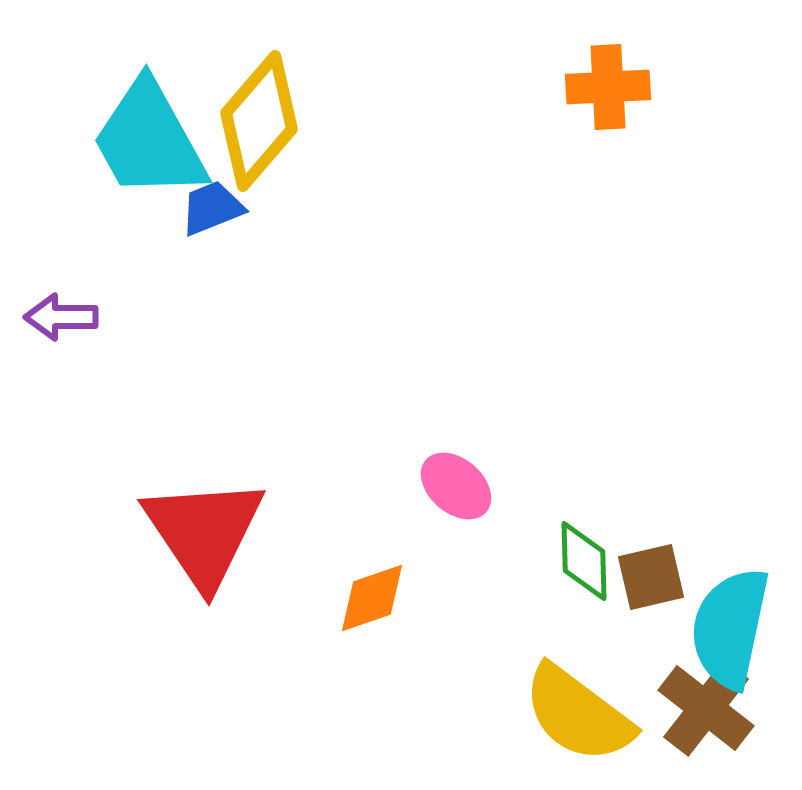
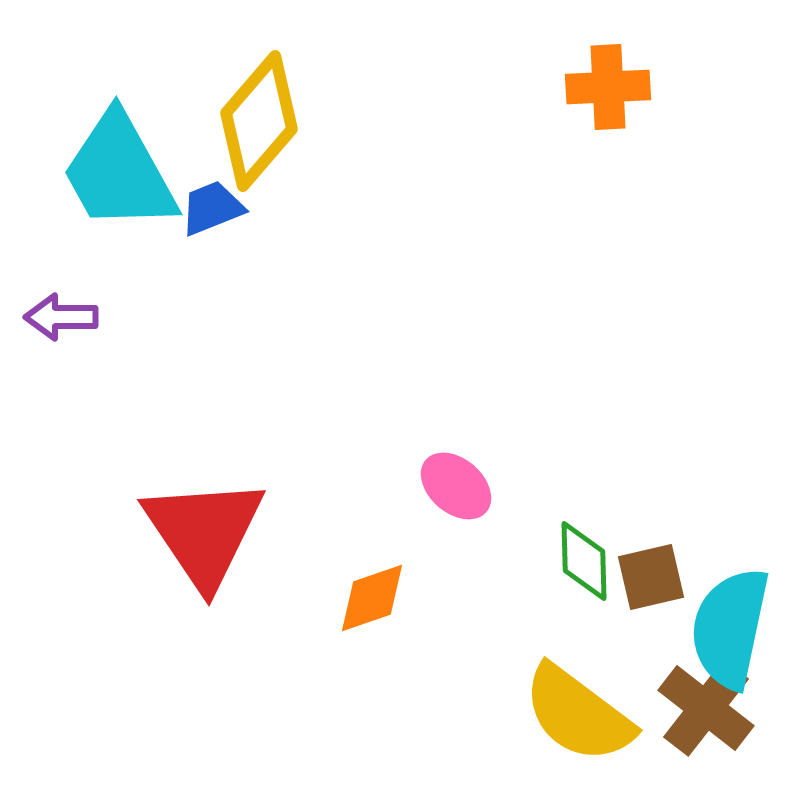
cyan trapezoid: moved 30 px left, 32 px down
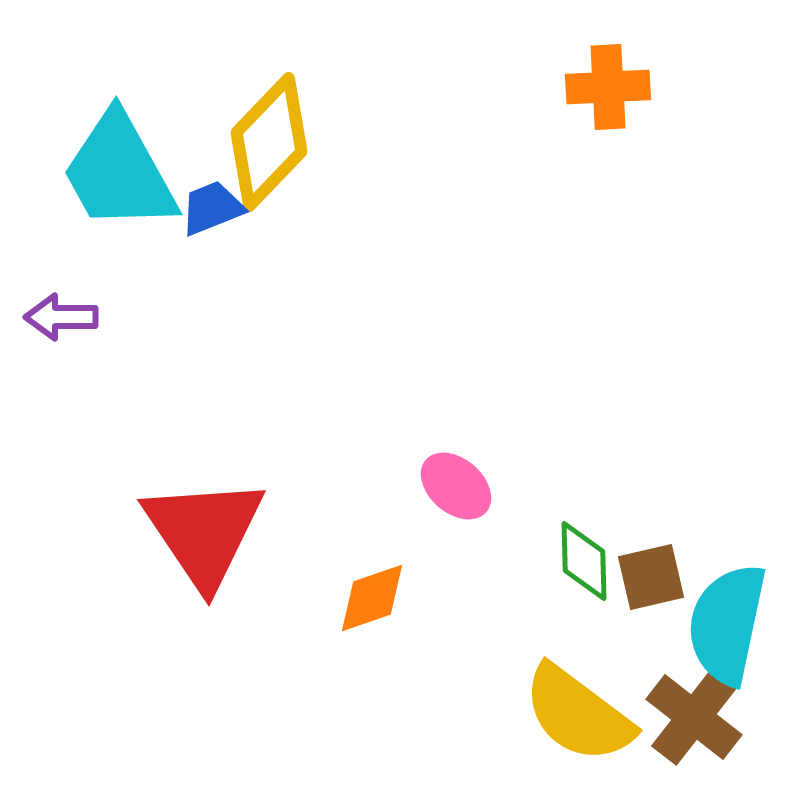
yellow diamond: moved 10 px right, 21 px down; rotated 3 degrees clockwise
cyan semicircle: moved 3 px left, 4 px up
brown cross: moved 12 px left, 9 px down
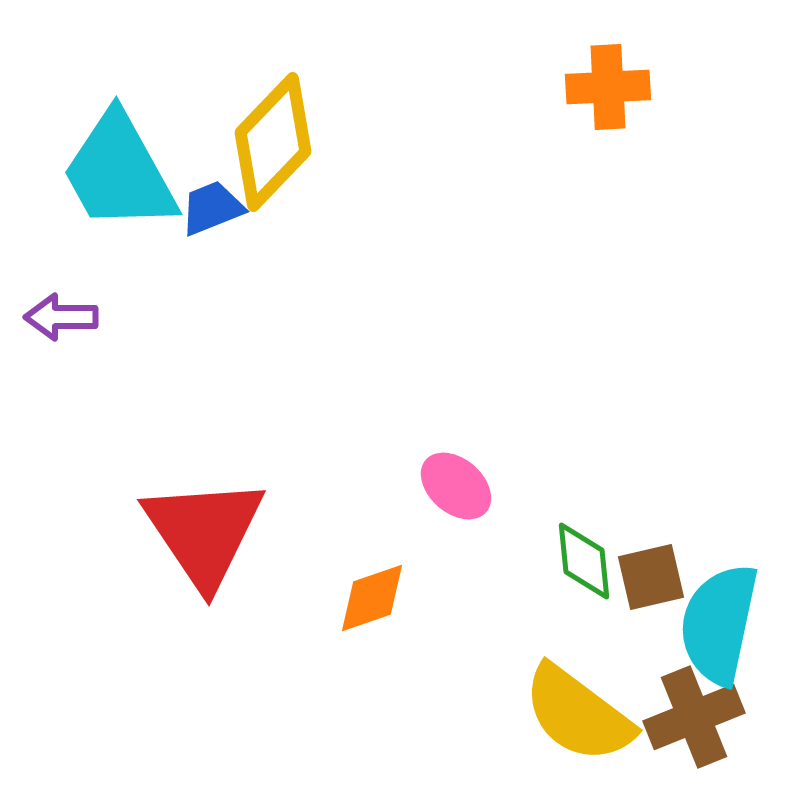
yellow diamond: moved 4 px right
green diamond: rotated 4 degrees counterclockwise
cyan semicircle: moved 8 px left
brown cross: rotated 30 degrees clockwise
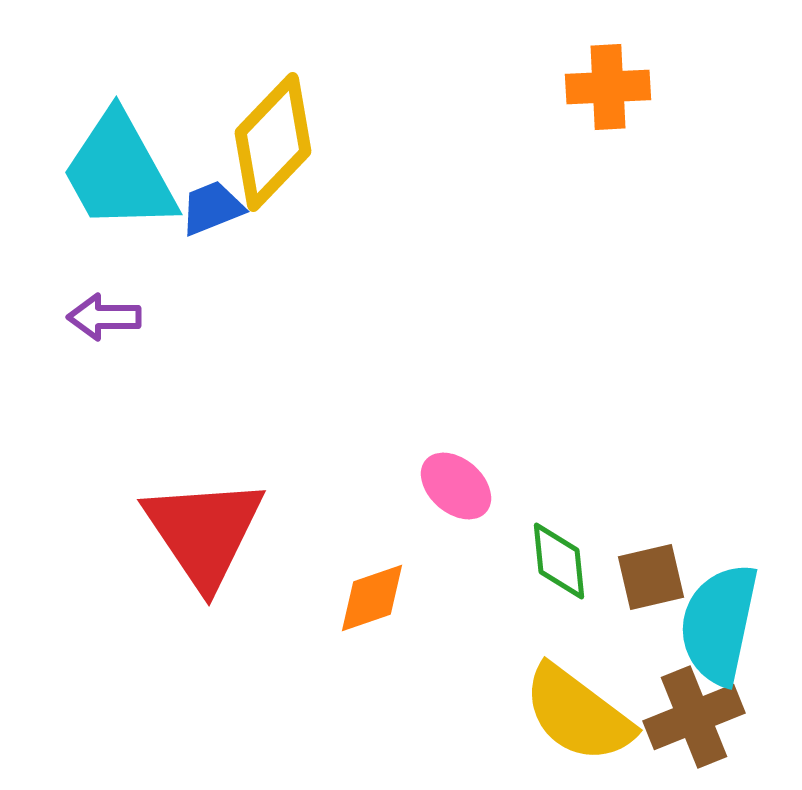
purple arrow: moved 43 px right
green diamond: moved 25 px left
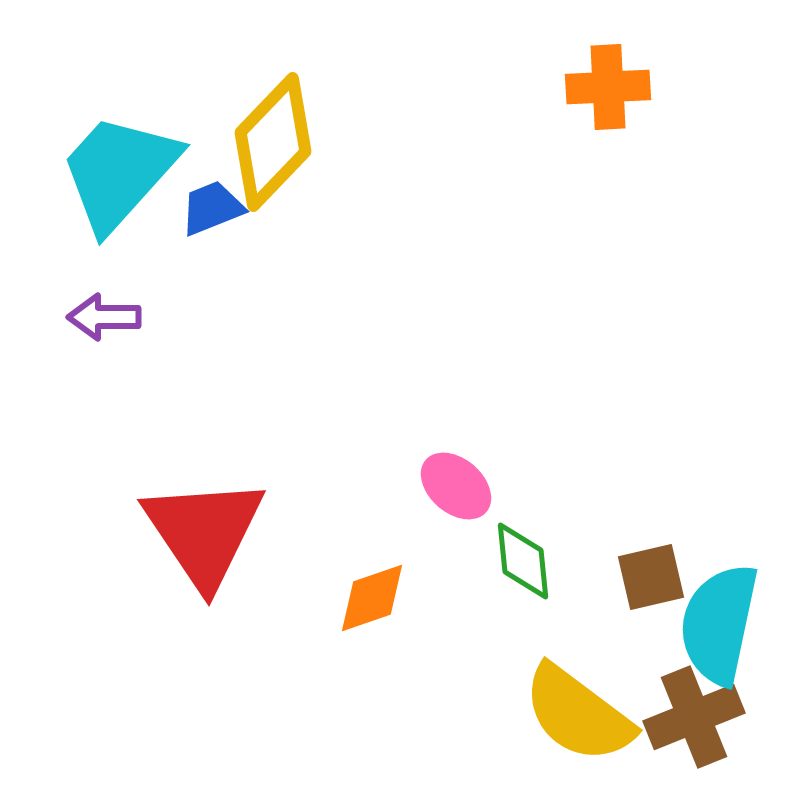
cyan trapezoid: rotated 71 degrees clockwise
green diamond: moved 36 px left
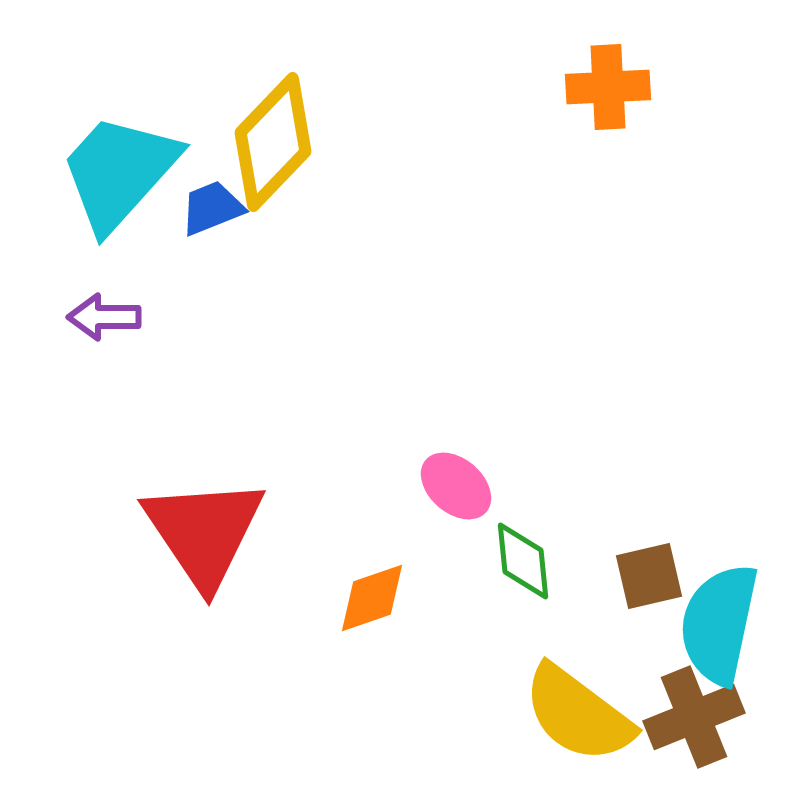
brown square: moved 2 px left, 1 px up
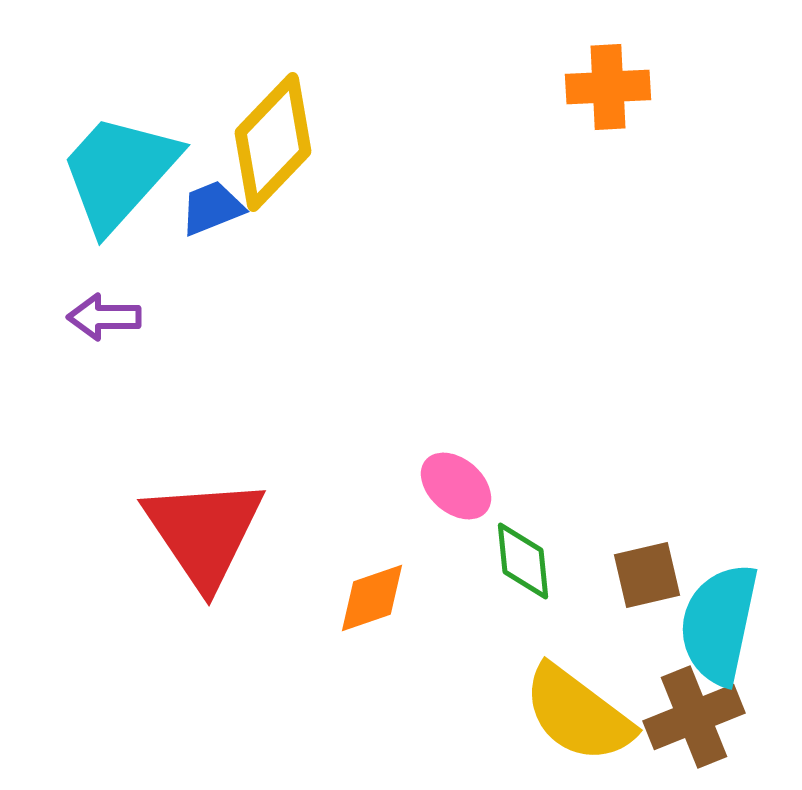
brown square: moved 2 px left, 1 px up
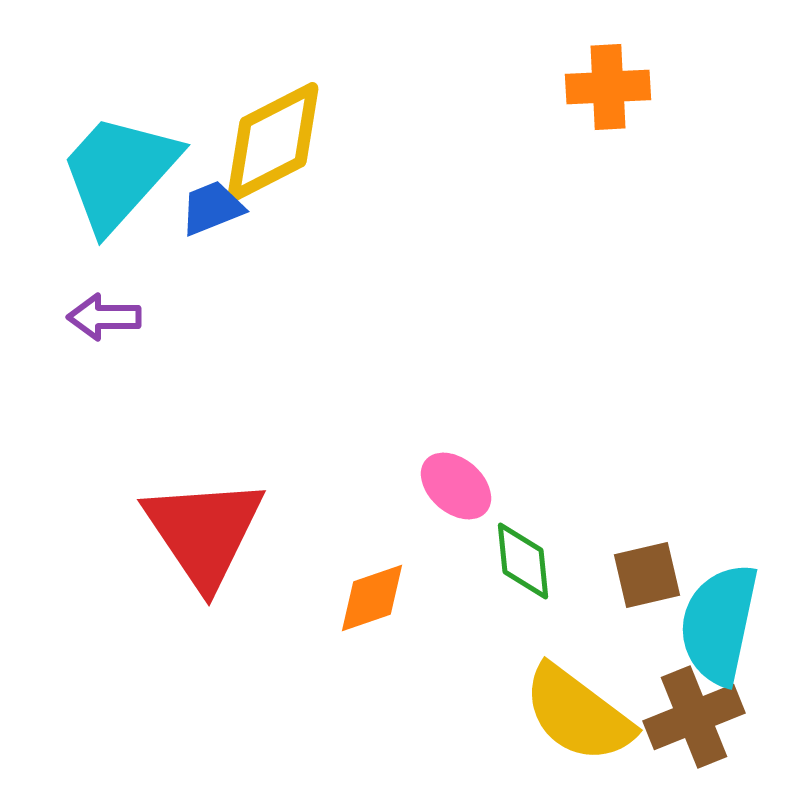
yellow diamond: rotated 19 degrees clockwise
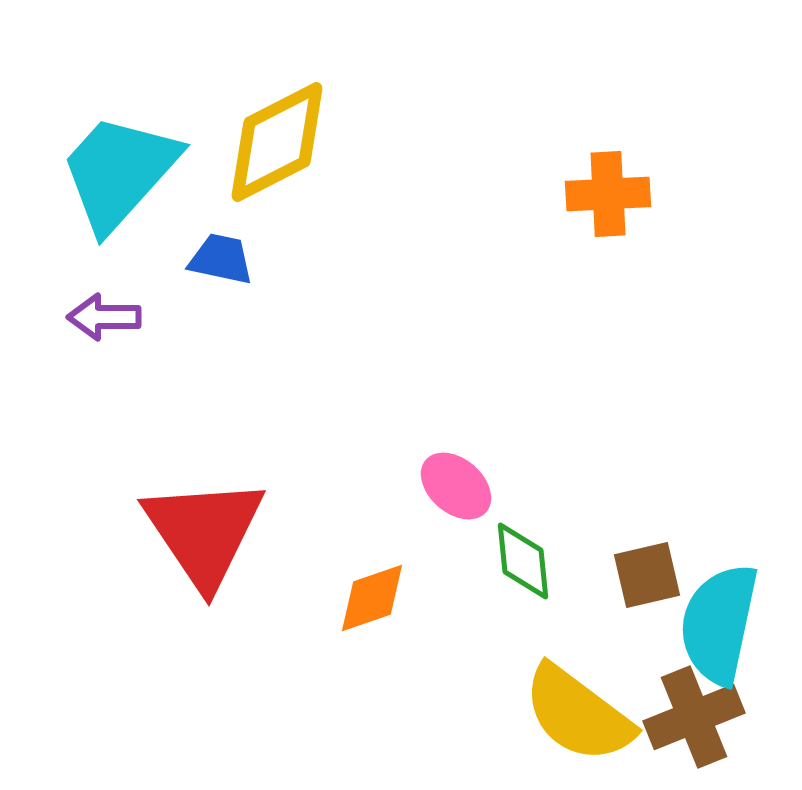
orange cross: moved 107 px down
yellow diamond: moved 4 px right
blue trapezoid: moved 9 px right, 51 px down; rotated 34 degrees clockwise
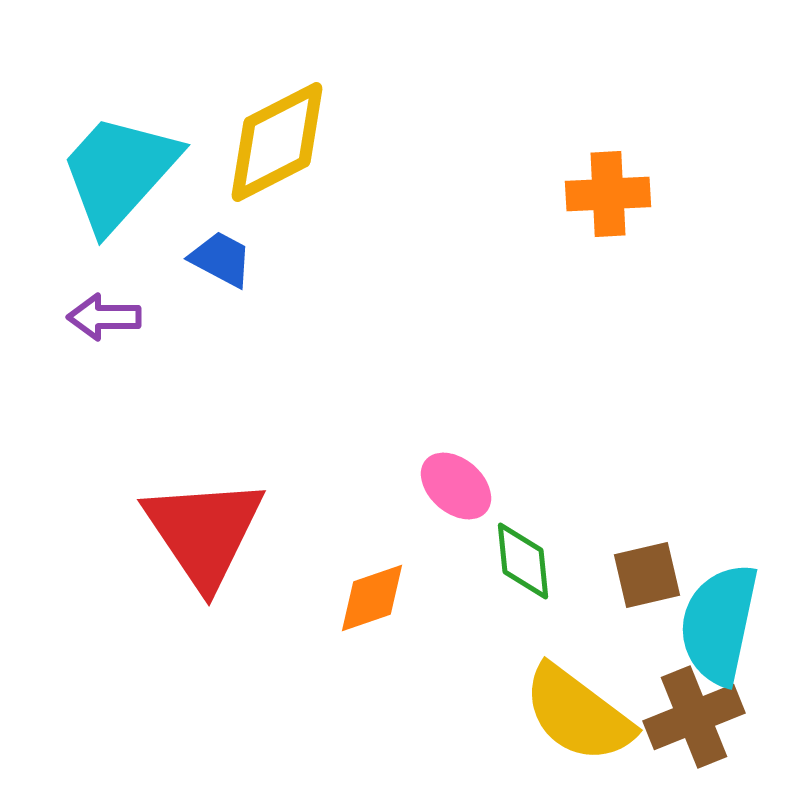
blue trapezoid: rotated 16 degrees clockwise
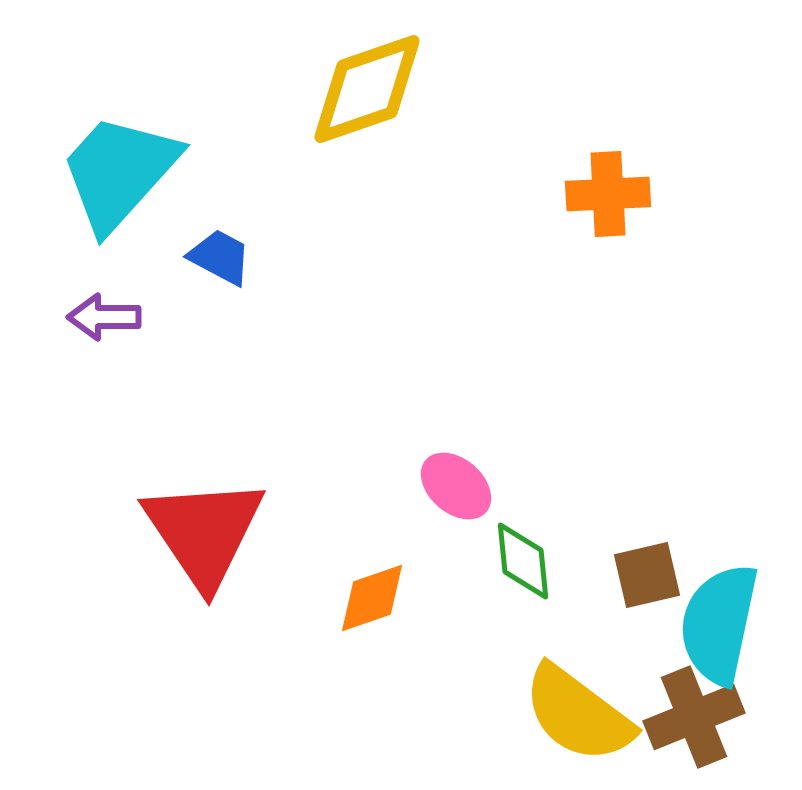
yellow diamond: moved 90 px right, 53 px up; rotated 8 degrees clockwise
blue trapezoid: moved 1 px left, 2 px up
